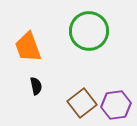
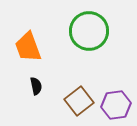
brown square: moved 3 px left, 2 px up
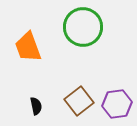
green circle: moved 6 px left, 4 px up
black semicircle: moved 20 px down
purple hexagon: moved 1 px right, 1 px up
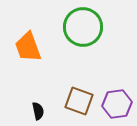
brown square: rotated 32 degrees counterclockwise
black semicircle: moved 2 px right, 5 px down
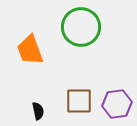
green circle: moved 2 px left
orange trapezoid: moved 2 px right, 3 px down
brown square: rotated 20 degrees counterclockwise
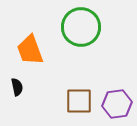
black semicircle: moved 21 px left, 24 px up
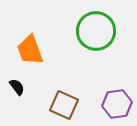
green circle: moved 15 px right, 4 px down
black semicircle: rotated 24 degrees counterclockwise
brown square: moved 15 px left, 4 px down; rotated 24 degrees clockwise
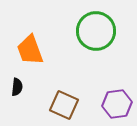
black semicircle: rotated 42 degrees clockwise
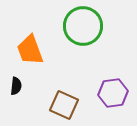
green circle: moved 13 px left, 5 px up
black semicircle: moved 1 px left, 1 px up
purple hexagon: moved 4 px left, 11 px up
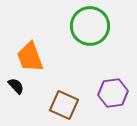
green circle: moved 7 px right
orange trapezoid: moved 7 px down
black semicircle: rotated 48 degrees counterclockwise
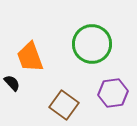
green circle: moved 2 px right, 18 px down
black semicircle: moved 4 px left, 3 px up
brown square: rotated 12 degrees clockwise
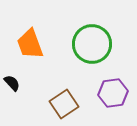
orange trapezoid: moved 13 px up
brown square: moved 1 px up; rotated 20 degrees clockwise
